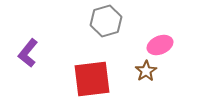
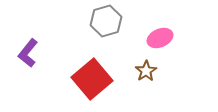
pink ellipse: moved 7 px up
red square: rotated 33 degrees counterclockwise
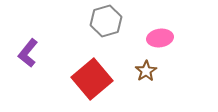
pink ellipse: rotated 15 degrees clockwise
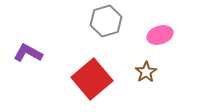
pink ellipse: moved 3 px up; rotated 10 degrees counterclockwise
purple L-shape: rotated 80 degrees clockwise
brown star: moved 1 px down
